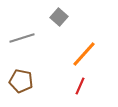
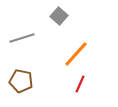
gray square: moved 1 px up
orange line: moved 8 px left
red line: moved 2 px up
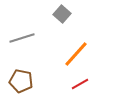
gray square: moved 3 px right, 2 px up
red line: rotated 36 degrees clockwise
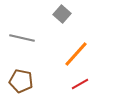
gray line: rotated 30 degrees clockwise
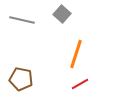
gray line: moved 18 px up
orange line: rotated 24 degrees counterclockwise
brown pentagon: moved 2 px up
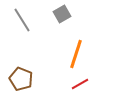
gray square: rotated 18 degrees clockwise
gray line: rotated 45 degrees clockwise
brown pentagon: rotated 10 degrees clockwise
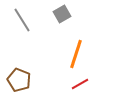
brown pentagon: moved 2 px left, 1 px down
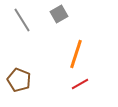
gray square: moved 3 px left
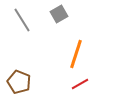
brown pentagon: moved 2 px down
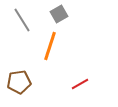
orange line: moved 26 px left, 8 px up
brown pentagon: rotated 30 degrees counterclockwise
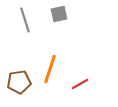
gray square: rotated 18 degrees clockwise
gray line: moved 3 px right; rotated 15 degrees clockwise
orange line: moved 23 px down
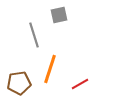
gray square: moved 1 px down
gray line: moved 9 px right, 15 px down
brown pentagon: moved 1 px down
